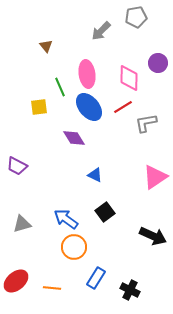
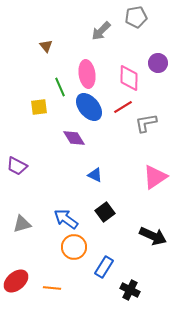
blue rectangle: moved 8 px right, 11 px up
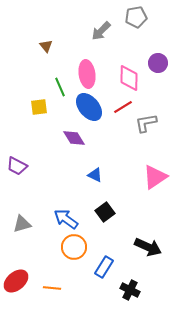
black arrow: moved 5 px left, 11 px down
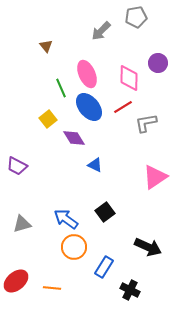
pink ellipse: rotated 16 degrees counterclockwise
green line: moved 1 px right, 1 px down
yellow square: moved 9 px right, 12 px down; rotated 30 degrees counterclockwise
blue triangle: moved 10 px up
